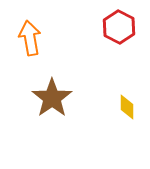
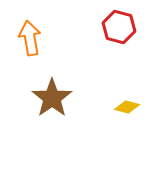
red hexagon: rotated 12 degrees counterclockwise
yellow diamond: rotated 75 degrees counterclockwise
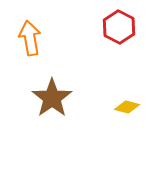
red hexagon: rotated 12 degrees clockwise
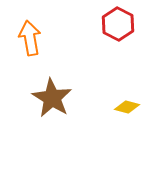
red hexagon: moved 1 px left, 3 px up
brown star: rotated 6 degrees counterclockwise
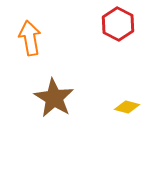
brown star: moved 2 px right
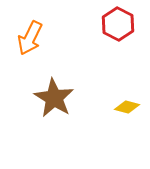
orange arrow: rotated 144 degrees counterclockwise
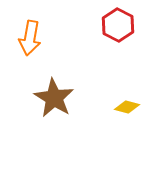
red hexagon: moved 1 px down
orange arrow: rotated 16 degrees counterclockwise
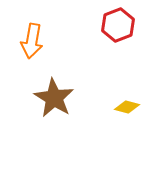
red hexagon: rotated 12 degrees clockwise
orange arrow: moved 2 px right, 3 px down
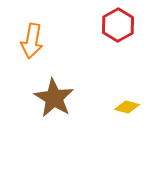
red hexagon: rotated 8 degrees counterclockwise
